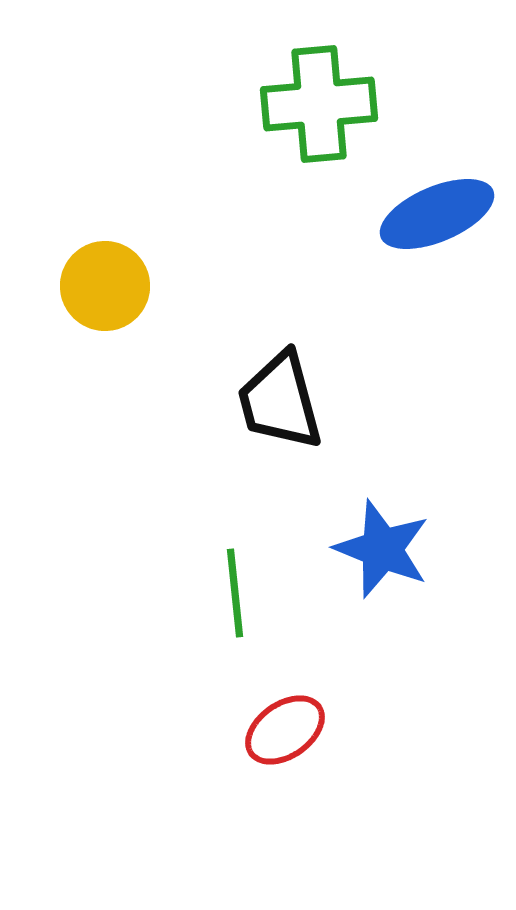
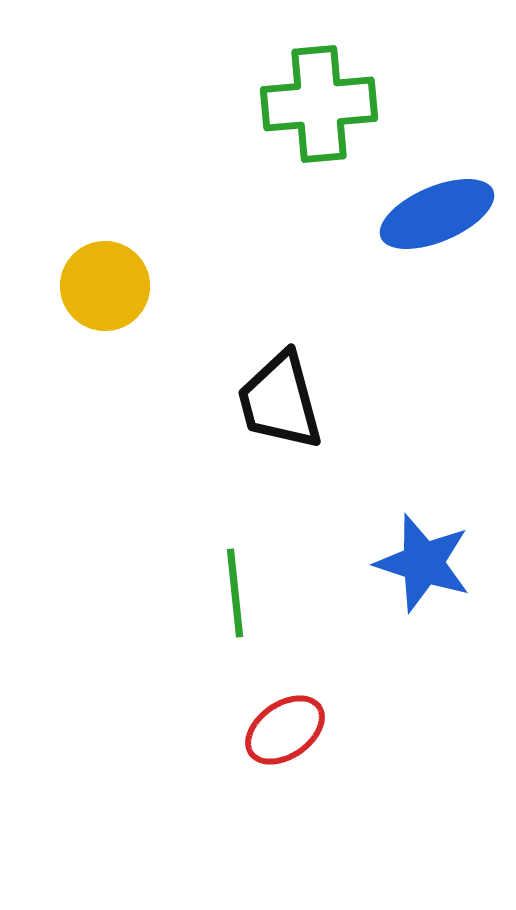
blue star: moved 41 px right, 14 px down; rotated 4 degrees counterclockwise
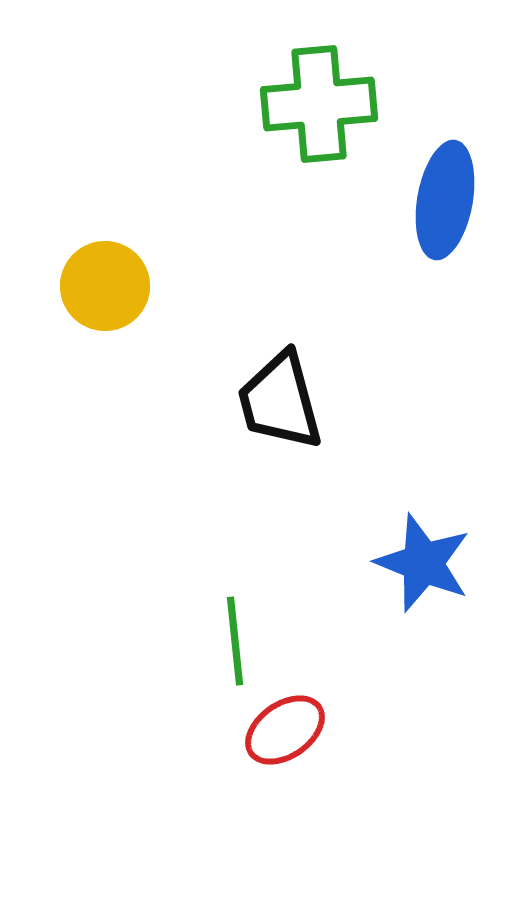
blue ellipse: moved 8 px right, 14 px up; rotated 57 degrees counterclockwise
blue star: rotated 4 degrees clockwise
green line: moved 48 px down
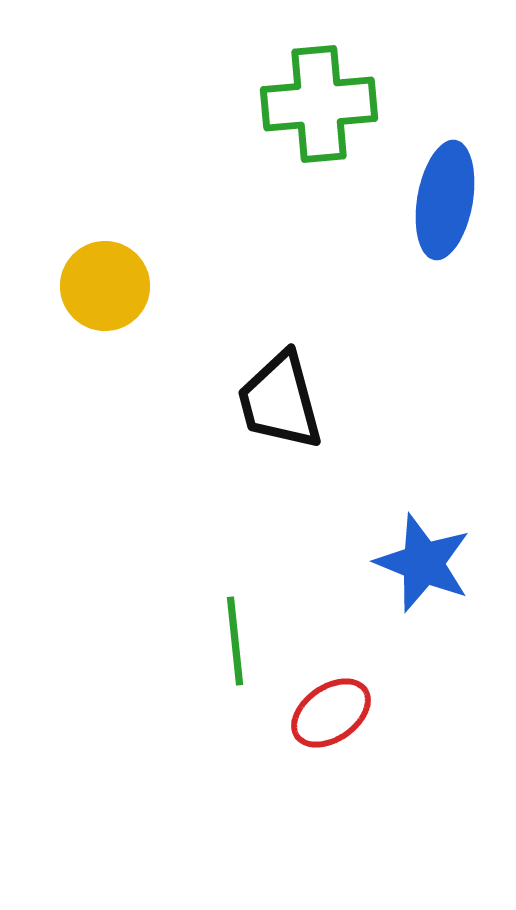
red ellipse: moved 46 px right, 17 px up
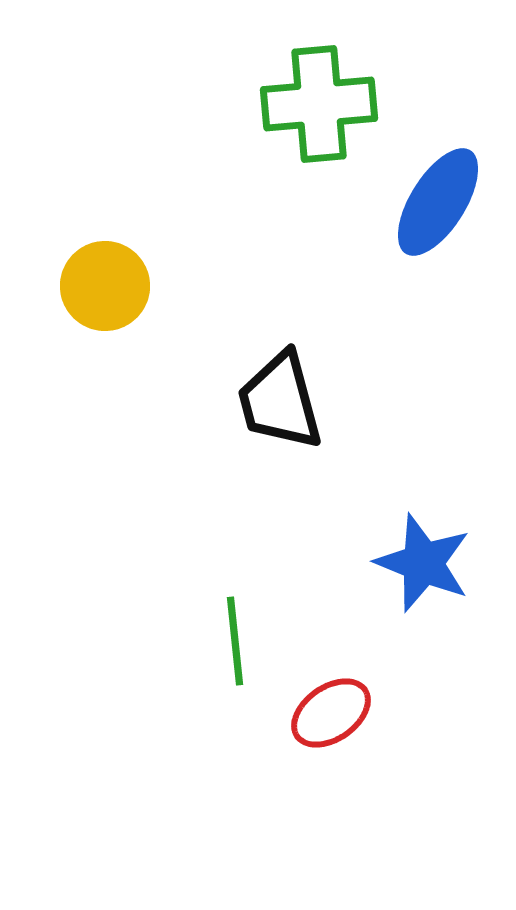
blue ellipse: moved 7 px left, 2 px down; rotated 22 degrees clockwise
